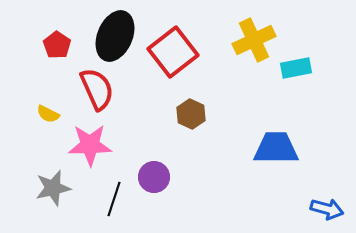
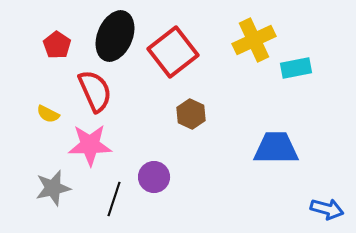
red semicircle: moved 2 px left, 2 px down
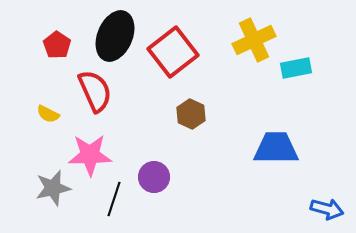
pink star: moved 10 px down
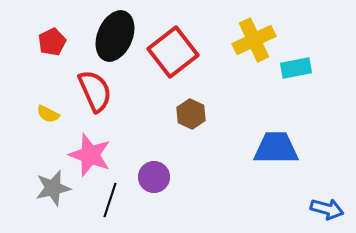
red pentagon: moved 5 px left, 3 px up; rotated 12 degrees clockwise
pink star: rotated 21 degrees clockwise
black line: moved 4 px left, 1 px down
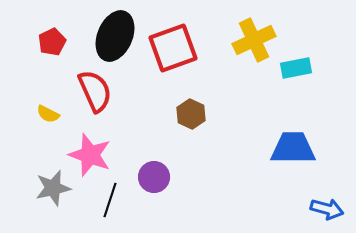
red square: moved 4 px up; rotated 18 degrees clockwise
blue trapezoid: moved 17 px right
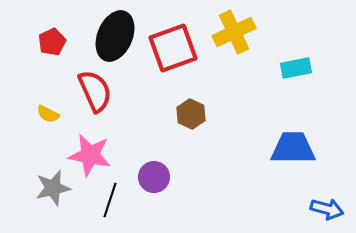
yellow cross: moved 20 px left, 8 px up
pink star: rotated 9 degrees counterclockwise
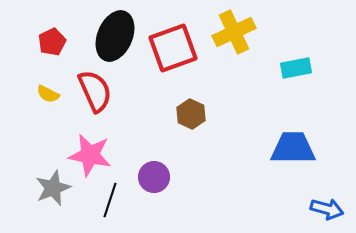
yellow semicircle: moved 20 px up
gray star: rotated 9 degrees counterclockwise
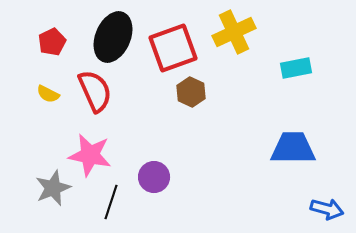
black ellipse: moved 2 px left, 1 px down
brown hexagon: moved 22 px up
black line: moved 1 px right, 2 px down
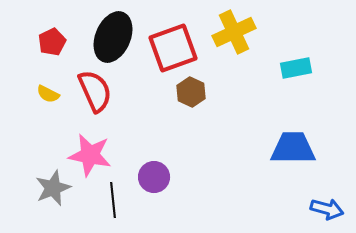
black line: moved 2 px right, 2 px up; rotated 24 degrees counterclockwise
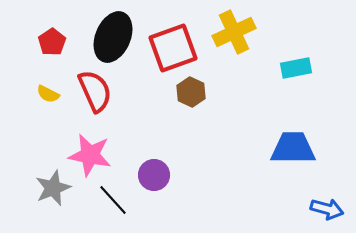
red pentagon: rotated 8 degrees counterclockwise
purple circle: moved 2 px up
black line: rotated 36 degrees counterclockwise
